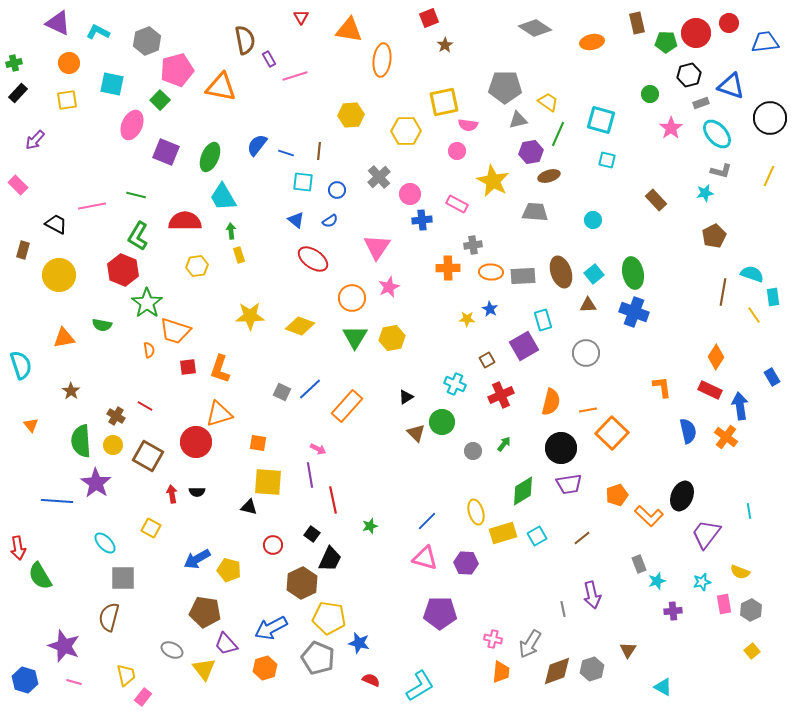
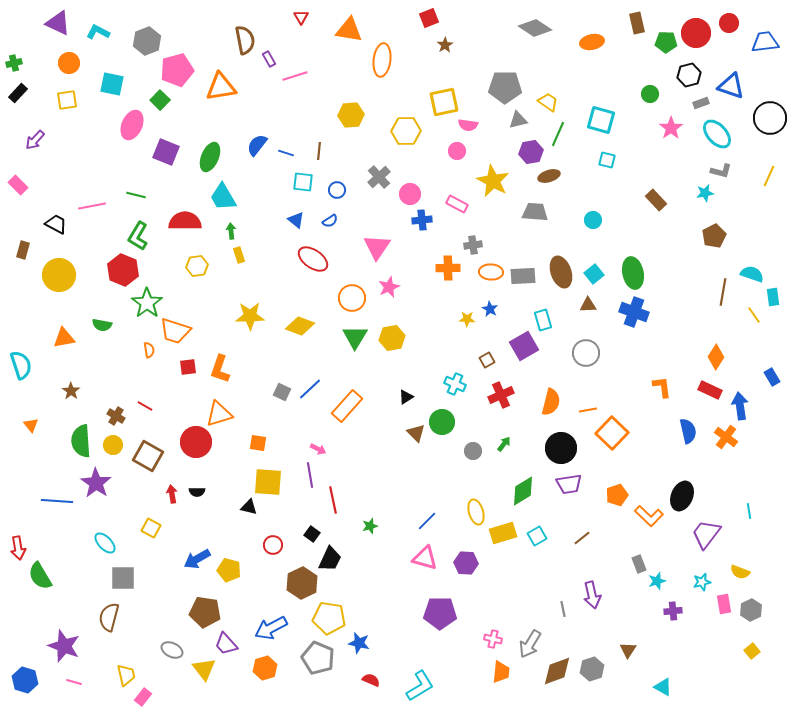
orange triangle at (221, 87): rotated 20 degrees counterclockwise
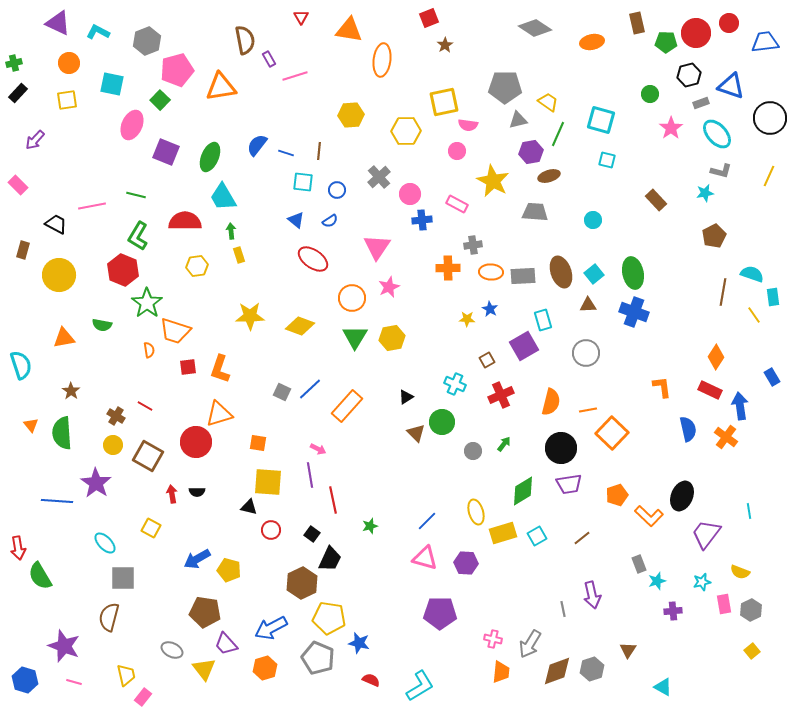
blue semicircle at (688, 431): moved 2 px up
green semicircle at (81, 441): moved 19 px left, 8 px up
red circle at (273, 545): moved 2 px left, 15 px up
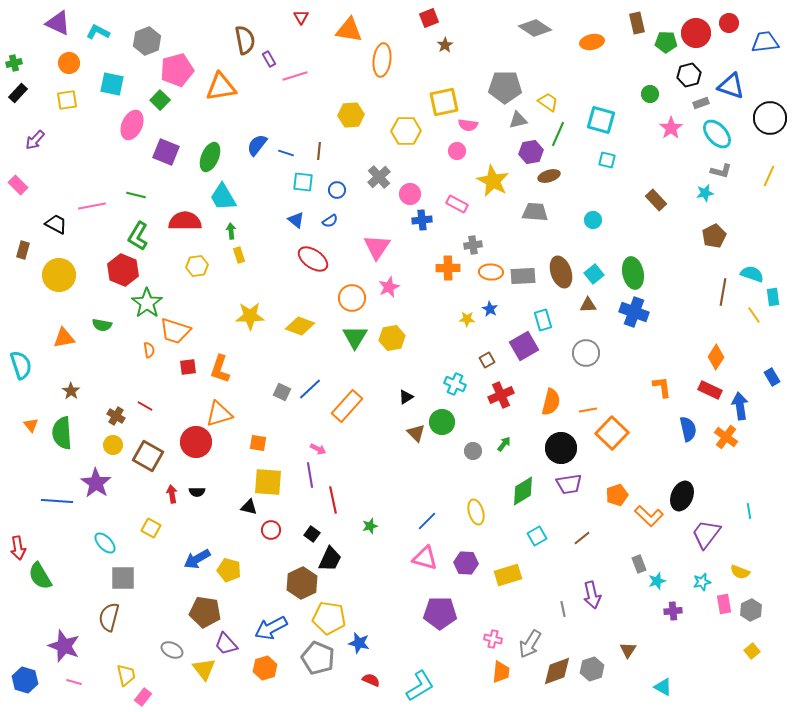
yellow rectangle at (503, 533): moved 5 px right, 42 px down
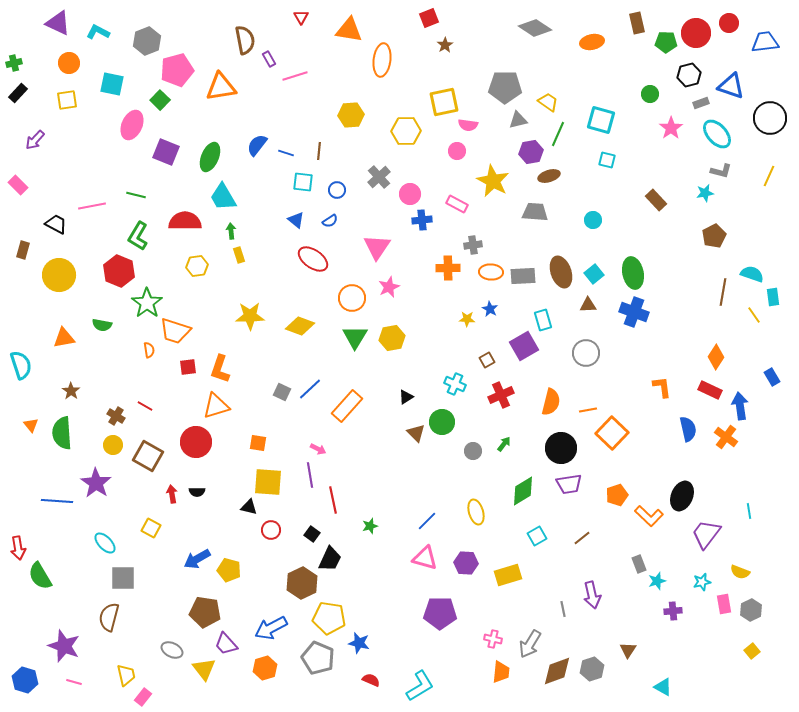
red hexagon at (123, 270): moved 4 px left, 1 px down
orange triangle at (219, 414): moved 3 px left, 8 px up
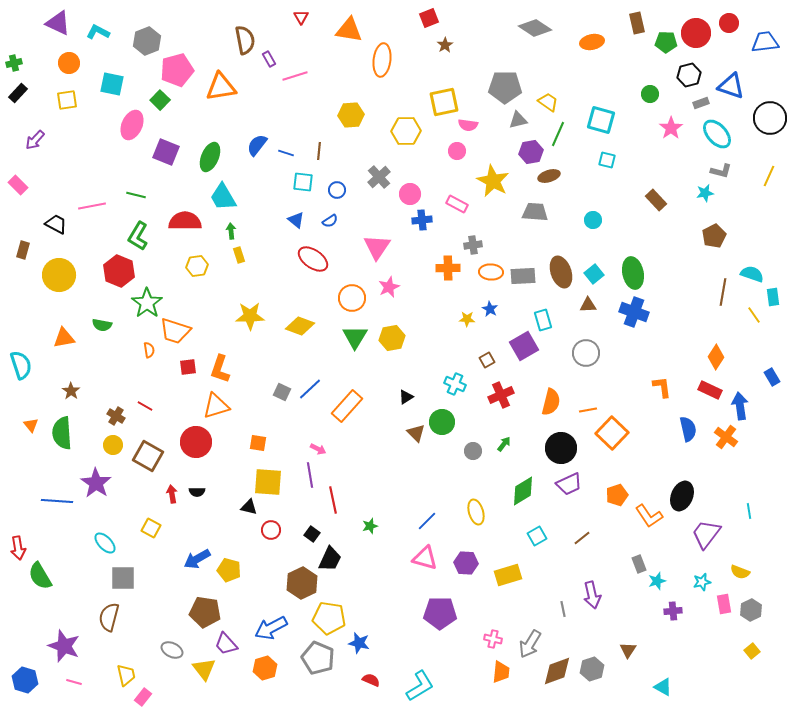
purple trapezoid at (569, 484): rotated 16 degrees counterclockwise
orange L-shape at (649, 516): rotated 12 degrees clockwise
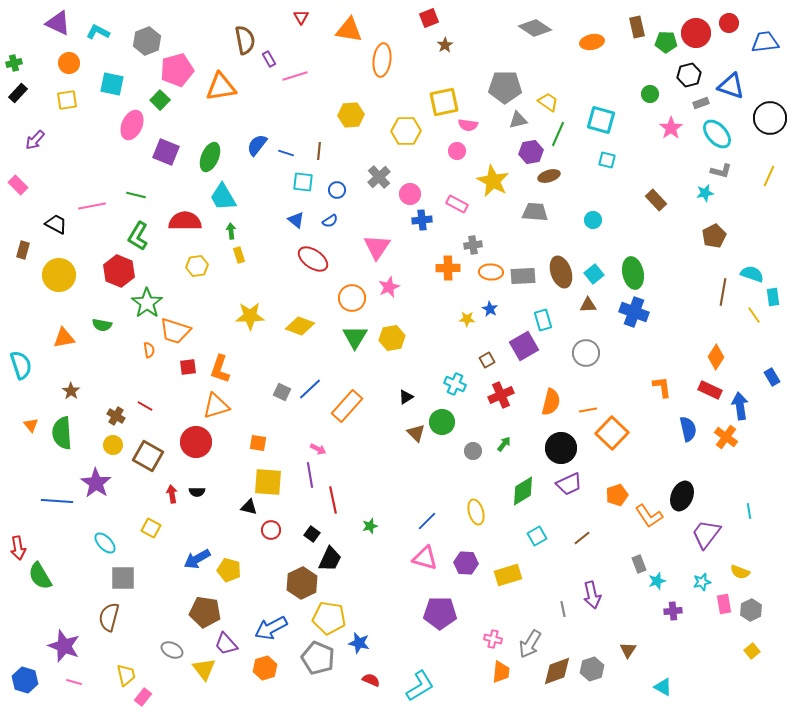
brown rectangle at (637, 23): moved 4 px down
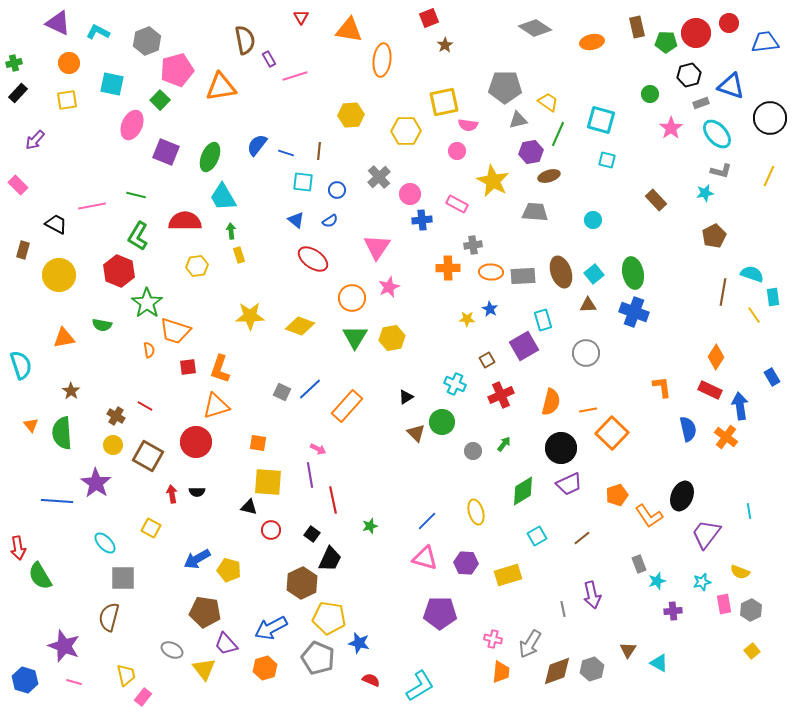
cyan triangle at (663, 687): moved 4 px left, 24 px up
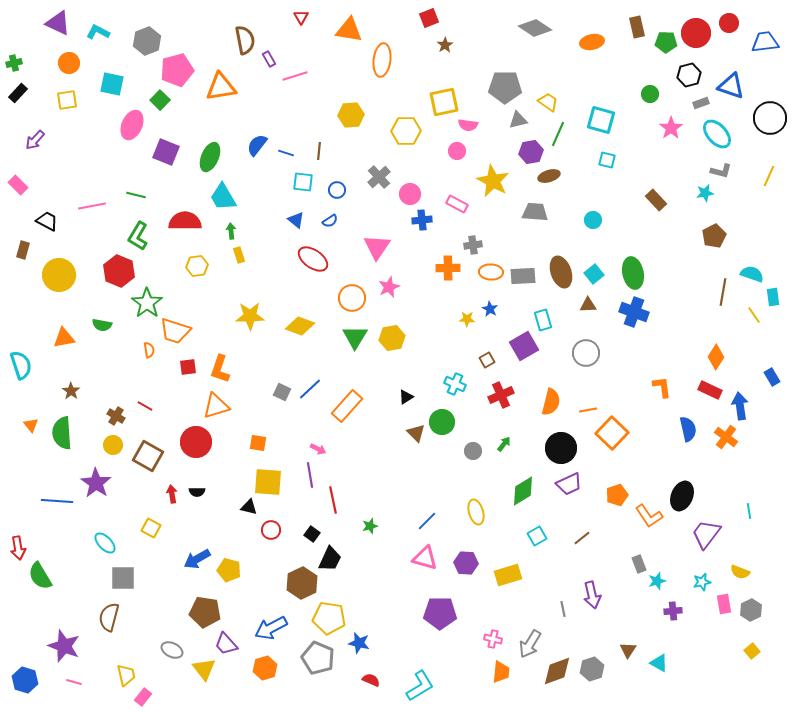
black trapezoid at (56, 224): moved 9 px left, 3 px up
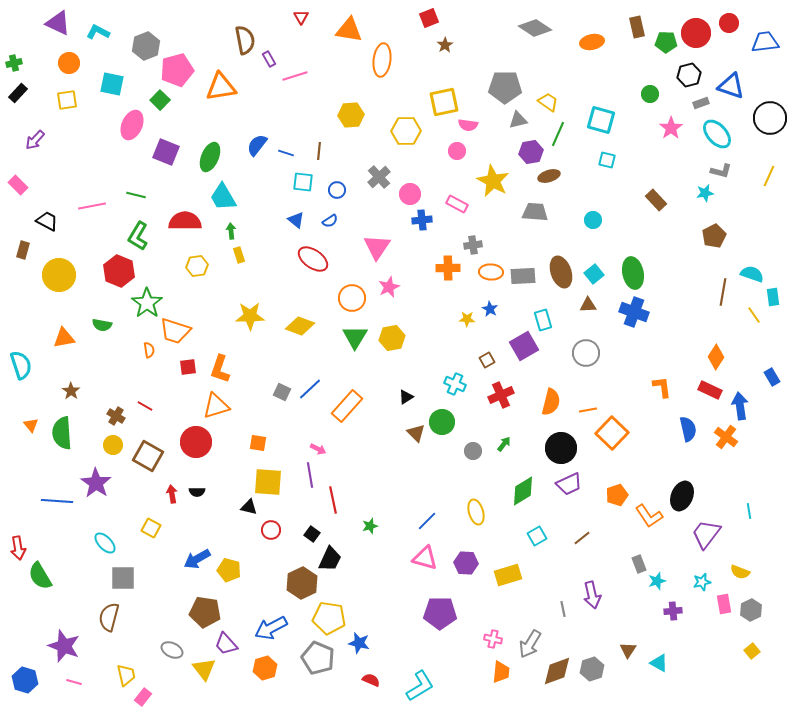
gray hexagon at (147, 41): moved 1 px left, 5 px down
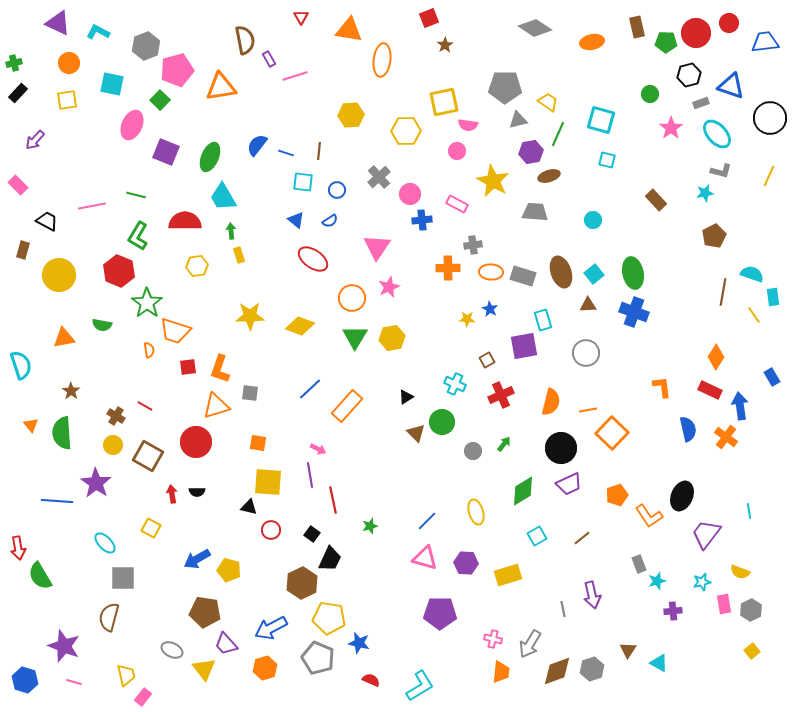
gray rectangle at (523, 276): rotated 20 degrees clockwise
purple square at (524, 346): rotated 20 degrees clockwise
gray square at (282, 392): moved 32 px left, 1 px down; rotated 18 degrees counterclockwise
